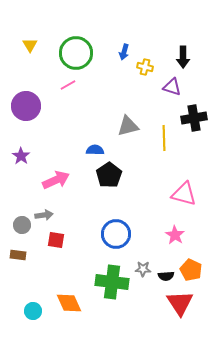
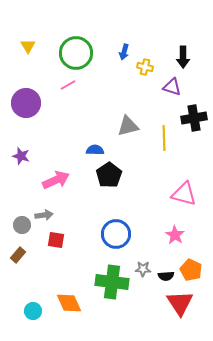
yellow triangle: moved 2 px left, 1 px down
purple circle: moved 3 px up
purple star: rotated 18 degrees counterclockwise
brown rectangle: rotated 56 degrees counterclockwise
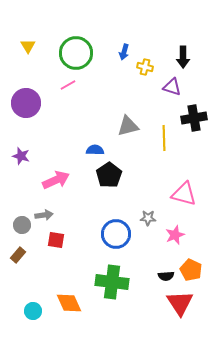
pink star: rotated 18 degrees clockwise
gray star: moved 5 px right, 51 px up
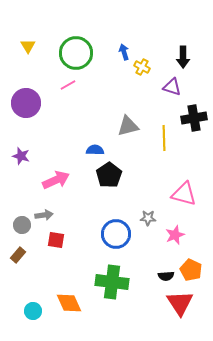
blue arrow: rotated 147 degrees clockwise
yellow cross: moved 3 px left; rotated 14 degrees clockwise
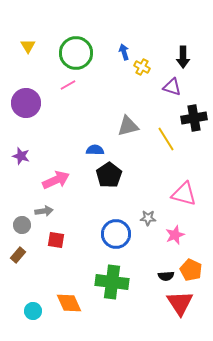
yellow line: moved 2 px right, 1 px down; rotated 30 degrees counterclockwise
gray arrow: moved 4 px up
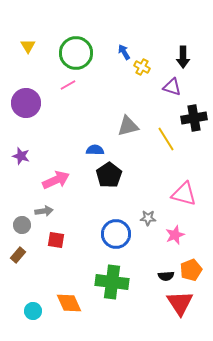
blue arrow: rotated 14 degrees counterclockwise
orange pentagon: rotated 25 degrees clockwise
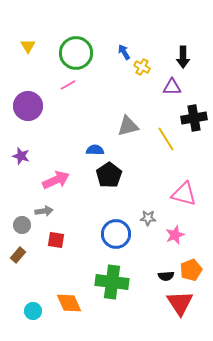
purple triangle: rotated 18 degrees counterclockwise
purple circle: moved 2 px right, 3 px down
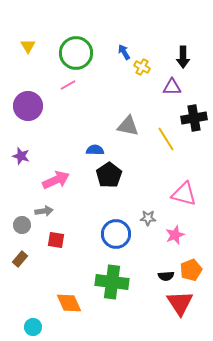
gray triangle: rotated 25 degrees clockwise
brown rectangle: moved 2 px right, 4 px down
cyan circle: moved 16 px down
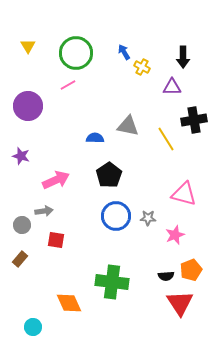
black cross: moved 2 px down
blue semicircle: moved 12 px up
blue circle: moved 18 px up
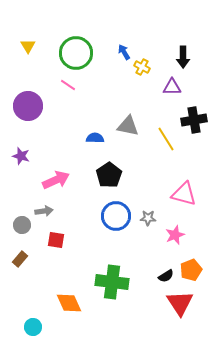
pink line: rotated 63 degrees clockwise
black semicircle: rotated 28 degrees counterclockwise
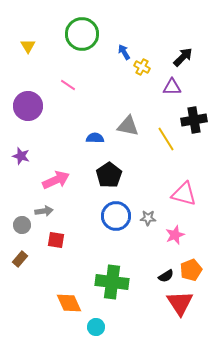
green circle: moved 6 px right, 19 px up
black arrow: rotated 135 degrees counterclockwise
cyan circle: moved 63 px right
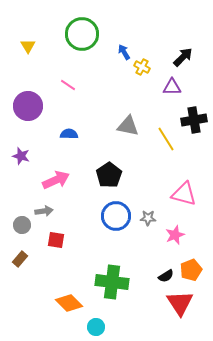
blue semicircle: moved 26 px left, 4 px up
orange diamond: rotated 20 degrees counterclockwise
